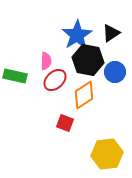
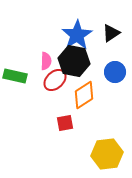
black hexagon: moved 14 px left, 1 px down
red square: rotated 30 degrees counterclockwise
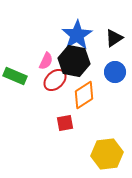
black triangle: moved 3 px right, 5 px down
pink semicircle: rotated 24 degrees clockwise
green rectangle: rotated 10 degrees clockwise
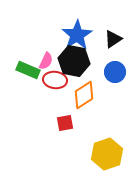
black triangle: moved 1 px left, 1 px down
green rectangle: moved 13 px right, 6 px up
red ellipse: rotated 50 degrees clockwise
yellow hexagon: rotated 12 degrees counterclockwise
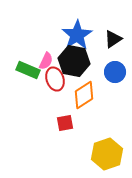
red ellipse: moved 1 px up; rotated 65 degrees clockwise
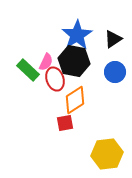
pink semicircle: moved 1 px down
green rectangle: rotated 20 degrees clockwise
orange diamond: moved 9 px left, 5 px down
yellow hexagon: rotated 12 degrees clockwise
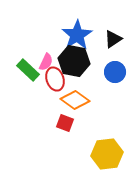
orange diamond: rotated 68 degrees clockwise
red square: rotated 30 degrees clockwise
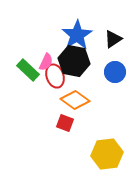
red ellipse: moved 3 px up
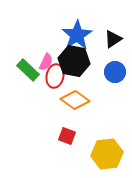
red ellipse: rotated 30 degrees clockwise
red square: moved 2 px right, 13 px down
